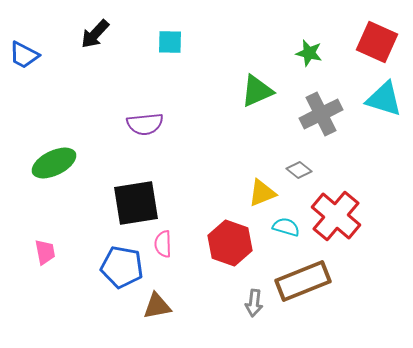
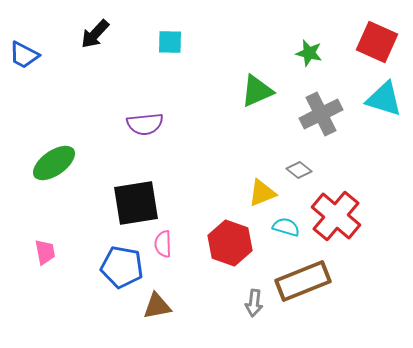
green ellipse: rotated 9 degrees counterclockwise
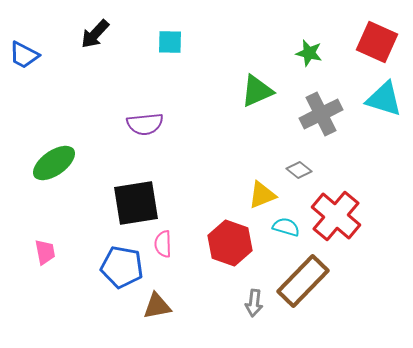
yellow triangle: moved 2 px down
brown rectangle: rotated 24 degrees counterclockwise
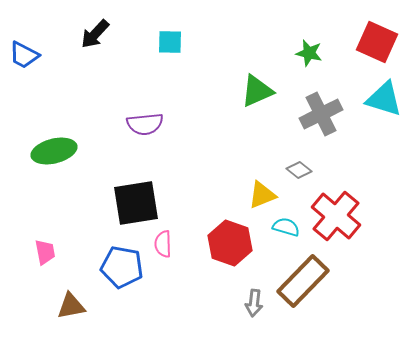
green ellipse: moved 12 px up; rotated 21 degrees clockwise
brown triangle: moved 86 px left
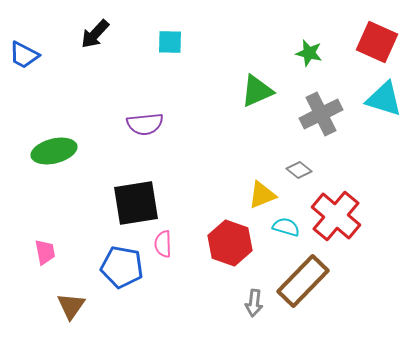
brown triangle: rotated 44 degrees counterclockwise
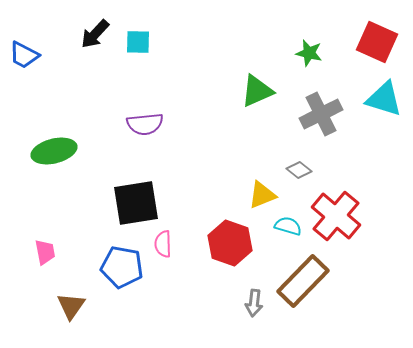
cyan square: moved 32 px left
cyan semicircle: moved 2 px right, 1 px up
